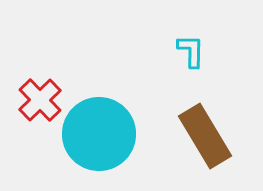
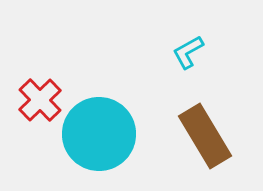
cyan L-shape: moved 3 px left, 1 px down; rotated 120 degrees counterclockwise
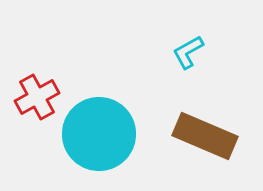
red cross: moved 3 px left, 3 px up; rotated 15 degrees clockwise
brown rectangle: rotated 36 degrees counterclockwise
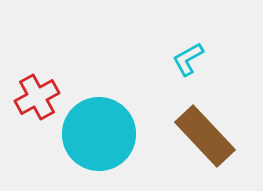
cyan L-shape: moved 7 px down
brown rectangle: rotated 24 degrees clockwise
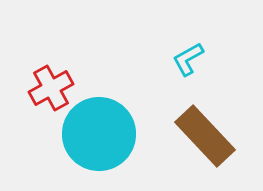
red cross: moved 14 px right, 9 px up
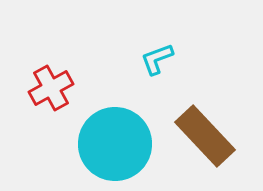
cyan L-shape: moved 31 px left; rotated 9 degrees clockwise
cyan circle: moved 16 px right, 10 px down
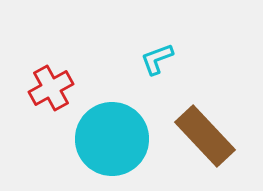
cyan circle: moved 3 px left, 5 px up
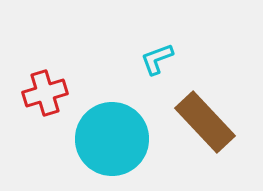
red cross: moved 6 px left, 5 px down; rotated 12 degrees clockwise
brown rectangle: moved 14 px up
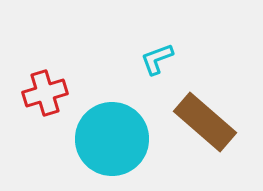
brown rectangle: rotated 6 degrees counterclockwise
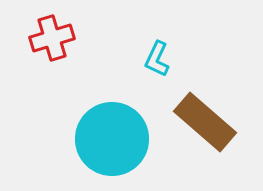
cyan L-shape: rotated 45 degrees counterclockwise
red cross: moved 7 px right, 55 px up
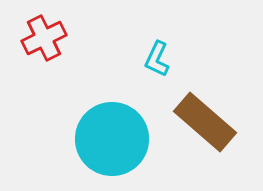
red cross: moved 8 px left; rotated 9 degrees counterclockwise
